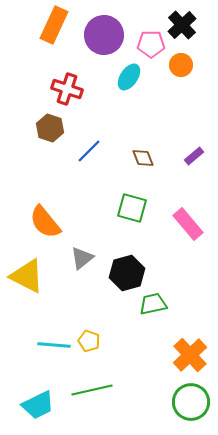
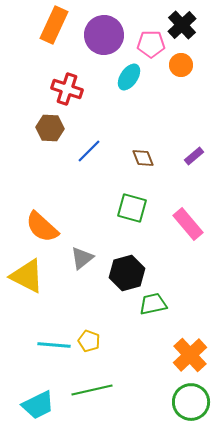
brown hexagon: rotated 16 degrees counterclockwise
orange semicircle: moved 3 px left, 5 px down; rotated 9 degrees counterclockwise
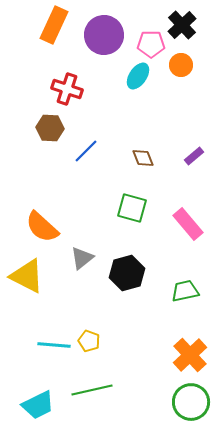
cyan ellipse: moved 9 px right, 1 px up
blue line: moved 3 px left
green trapezoid: moved 32 px right, 13 px up
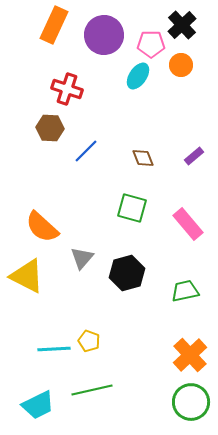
gray triangle: rotated 10 degrees counterclockwise
cyan line: moved 4 px down; rotated 8 degrees counterclockwise
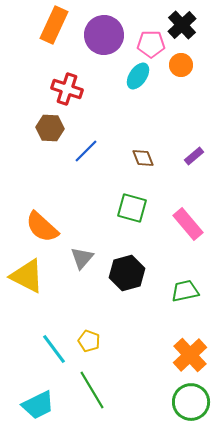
cyan line: rotated 56 degrees clockwise
green line: rotated 72 degrees clockwise
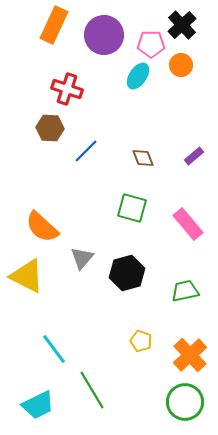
yellow pentagon: moved 52 px right
green circle: moved 6 px left
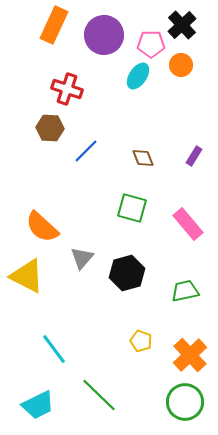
purple rectangle: rotated 18 degrees counterclockwise
green line: moved 7 px right, 5 px down; rotated 15 degrees counterclockwise
